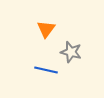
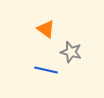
orange triangle: rotated 30 degrees counterclockwise
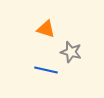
orange triangle: rotated 18 degrees counterclockwise
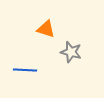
blue line: moved 21 px left; rotated 10 degrees counterclockwise
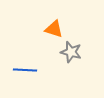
orange triangle: moved 8 px right
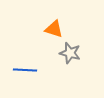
gray star: moved 1 px left, 1 px down
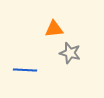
orange triangle: rotated 24 degrees counterclockwise
